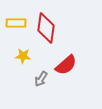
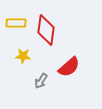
red diamond: moved 2 px down
red semicircle: moved 3 px right, 2 px down
gray arrow: moved 2 px down
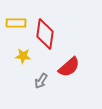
red diamond: moved 1 px left, 4 px down
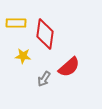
gray arrow: moved 3 px right, 2 px up
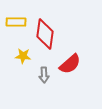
yellow rectangle: moved 1 px up
red semicircle: moved 1 px right, 3 px up
gray arrow: moved 4 px up; rotated 35 degrees counterclockwise
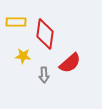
red semicircle: moved 1 px up
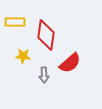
yellow rectangle: moved 1 px left
red diamond: moved 1 px right, 1 px down
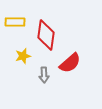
yellow star: rotated 21 degrees counterclockwise
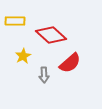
yellow rectangle: moved 1 px up
red diamond: moved 5 px right; rotated 56 degrees counterclockwise
yellow star: rotated 14 degrees counterclockwise
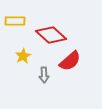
red semicircle: moved 2 px up
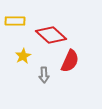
red semicircle: rotated 25 degrees counterclockwise
